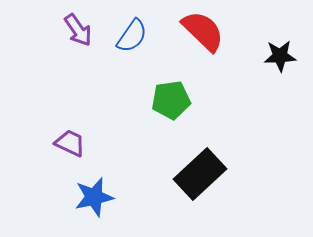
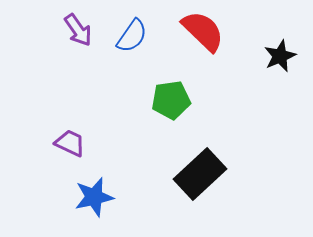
black star: rotated 20 degrees counterclockwise
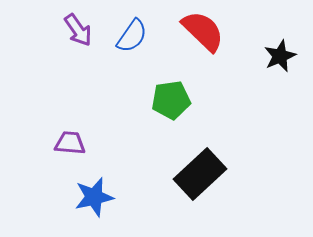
purple trapezoid: rotated 20 degrees counterclockwise
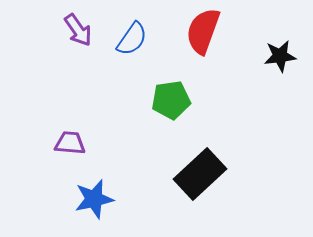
red semicircle: rotated 114 degrees counterclockwise
blue semicircle: moved 3 px down
black star: rotated 16 degrees clockwise
blue star: moved 2 px down
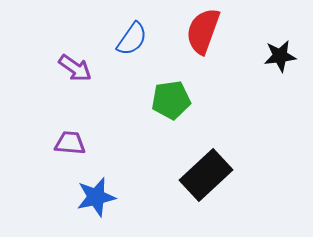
purple arrow: moved 3 px left, 38 px down; rotated 20 degrees counterclockwise
black rectangle: moved 6 px right, 1 px down
blue star: moved 2 px right, 2 px up
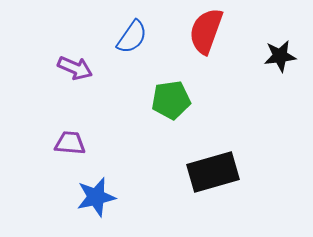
red semicircle: moved 3 px right
blue semicircle: moved 2 px up
purple arrow: rotated 12 degrees counterclockwise
black rectangle: moved 7 px right, 3 px up; rotated 27 degrees clockwise
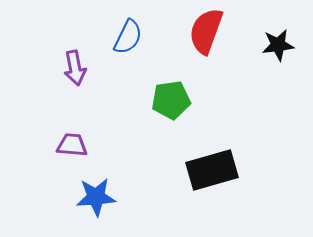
blue semicircle: moved 4 px left; rotated 9 degrees counterclockwise
black star: moved 2 px left, 11 px up
purple arrow: rotated 56 degrees clockwise
purple trapezoid: moved 2 px right, 2 px down
black rectangle: moved 1 px left, 2 px up
blue star: rotated 9 degrees clockwise
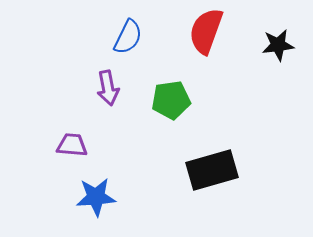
purple arrow: moved 33 px right, 20 px down
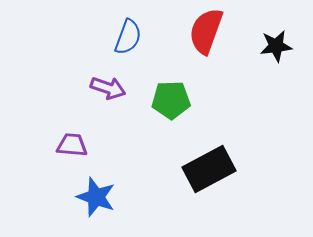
blue semicircle: rotated 6 degrees counterclockwise
black star: moved 2 px left, 1 px down
purple arrow: rotated 60 degrees counterclockwise
green pentagon: rotated 6 degrees clockwise
black rectangle: moved 3 px left, 1 px up; rotated 12 degrees counterclockwise
blue star: rotated 24 degrees clockwise
